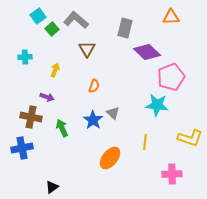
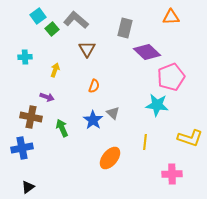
black triangle: moved 24 px left
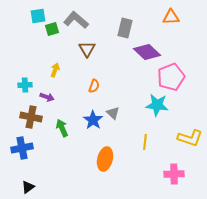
cyan square: rotated 28 degrees clockwise
green square: rotated 24 degrees clockwise
cyan cross: moved 28 px down
orange ellipse: moved 5 px left, 1 px down; rotated 25 degrees counterclockwise
pink cross: moved 2 px right
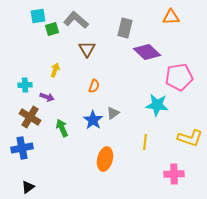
pink pentagon: moved 8 px right; rotated 12 degrees clockwise
gray triangle: rotated 40 degrees clockwise
brown cross: moved 1 px left; rotated 20 degrees clockwise
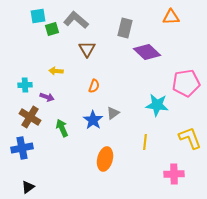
yellow arrow: moved 1 px right, 1 px down; rotated 104 degrees counterclockwise
pink pentagon: moved 7 px right, 6 px down
yellow L-shape: rotated 130 degrees counterclockwise
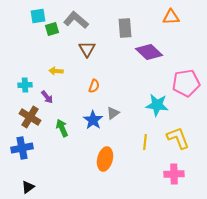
gray rectangle: rotated 18 degrees counterclockwise
purple diamond: moved 2 px right
purple arrow: rotated 32 degrees clockwise
yellow L-shape: moved 12 px left
